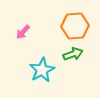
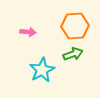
pink arrow: moved 5 px right; rotated 126 degrees counterclockwise
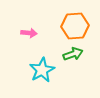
pink arrow: moved 1 px right, 1 px down
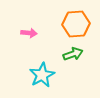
orange hexagon: moved 1 px right, 2 px up
cyan star: moved 5 px down
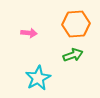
green arrow: moved 1 px down
cyan star: moved 4 px left, 3 px down
